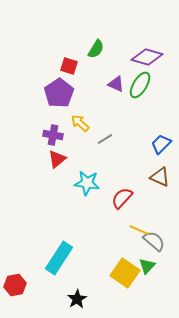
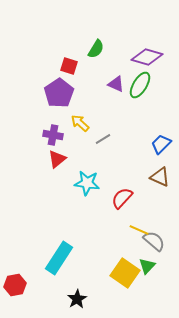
gray line: moved 2 px left
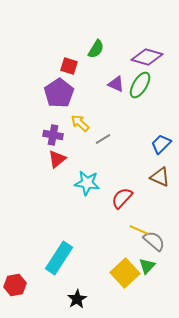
yellow square: rotated 12 degrees clockwise
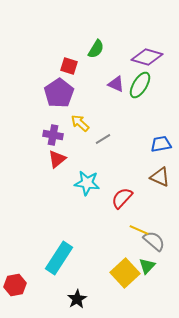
blue trapezoid: rotated 35 degrees clockwise
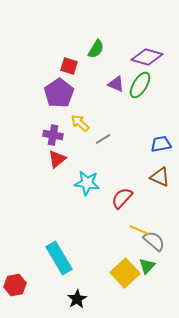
cyan rectangle: rotated 64 degrees counterclockwise
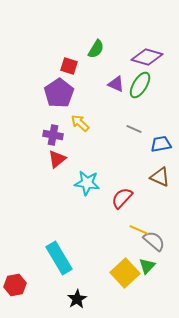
gray line: moved 31 px right, 10 px up; rotated 56 degrees clockwise
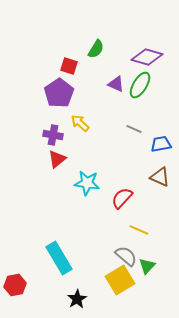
gray semicircle: moved 28 px left, 15 px down
yellow square: moved 5 px left, 7 px down; rotated 12 degrees clockwise
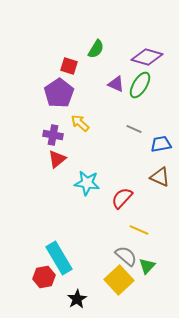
yellow square: moved 1 px left; rotated 12 degrees counterclockwise
red hexagon: moved 29 px right, 8 px up
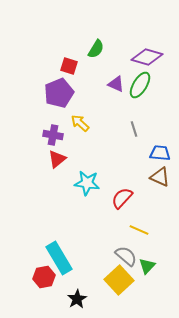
purple pentagon: rotated 12 degrees clockwise
gray line: rotated 49 degrees clockwise
blue trapezoid: moved 1 px left, 9 px down; rotated 15 degrees clockwise
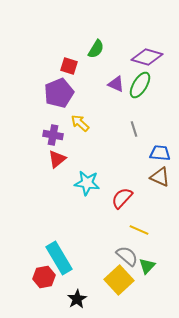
gray semicircle: moved 1 px right
